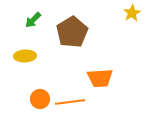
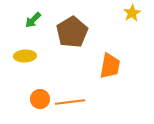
orange trapezoid: moved 10 px right, 12 px up; rotated 76 degrees counterclockwise
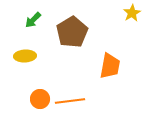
orange line: moved 1 px up
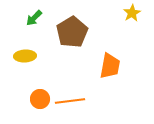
green arrow: moved 1 px right, 2 px up
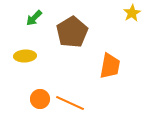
orange line: moved 2 px down; rotated 32 degrees clockwise
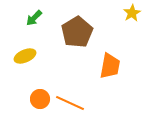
brown pentagon: moved 5 px right
yellow ellipse: rotated 20 degrees counterclockwise
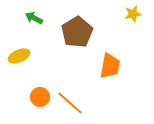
yellow star: moved 1 px right, 1 px down; rotated 18 degrees clockwise
green arrow: rotated 72 degrees clockwise
yellow ellipse: moved 6 px left
orange circle: moved 2 px up
orange line: rotated 16 degrees clockwise
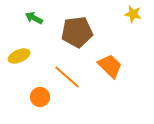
yellow star: rotated 24 degrees clockwise
brown pentagon: rotated 24 degrees clockwise
orange trapezoid: rotated 56 degrees counterclockwise
orange line: moved 3 px left, 26 px up
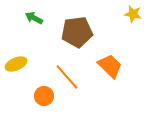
yellow ellipse: moved 3 px left, 8 px down
orange line: rotated 8 degrees clockwise
orange circle: moved 4 px right, 1 px up
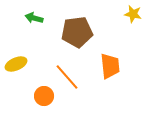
green arrow: rotated 12 degrees counterclockwise
orange trapezoid: rotated 40 degrees clockwise
